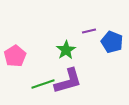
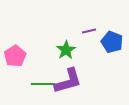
green line: rotated 20 degrees clockwise
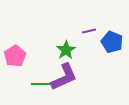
purple L-shape: moved 4 px left, 4 px up; rotated 8 degrees counterclockwise
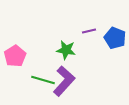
blue pentagon: moved 3 px right, 4 px up
green star: rotated 30 degrees counterclockwise
purple L-shape: moved 4 px down; rotated 24 degrees counterclockwise
green line: moved 4 px up; rotated 15 degrees clockwise
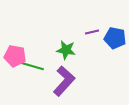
purple line: moved 3 px right, 1 px down
blue pentagon: rotated 10 degrees counterclockwise
pink pentagon: rotated 30 degrees counterclockwise
green line: moved 11 px left, 14 px up
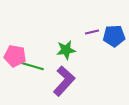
blue pentagon: moved 1 px left, 2 px up; rotated 15 degrees counterclockwise
green star: rotated 18 degrees counterclockwise
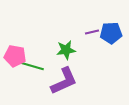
blue pentagon: moved 3 px left, 3 px up
purple L-shape: rotated 24 degrees clockwise
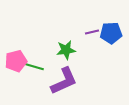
pink pentagon: moved 1 px right, 5 px down; rotated 25 degrees counterclockwise
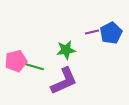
blue pentagon: rotated 25 degrees counterclockwise
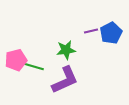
purple line: moved 1 px left, 1 px up
pink pentagon: moved 1 px up
purple L-shape: moved 1 px right, 1 px up
